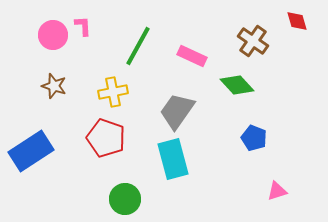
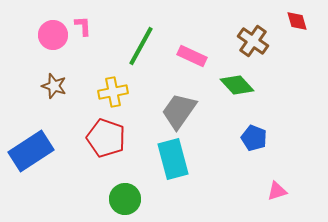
green line: moved 3 px right
gray trapezoid: moved 2 px right
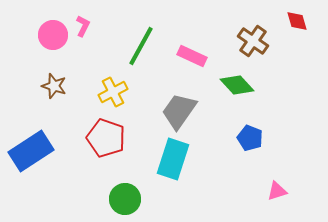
pink L-shape: rotated 30 degrees clockwise
yellow cross: rotated 16 degrees counterclockwise
blue pentagon: moved 4 px left
cyan rectangle: rotated 33 degrees clockwise
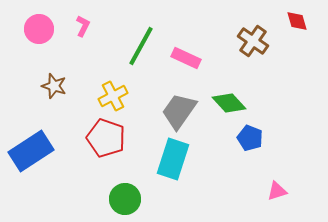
pink circle: moved 14 px left, 6 px up
pink rectangle: moved 6 px left, 2 px down
green diamond: moved 8 px left, 18 px down
yellow cross: moved 4 px down
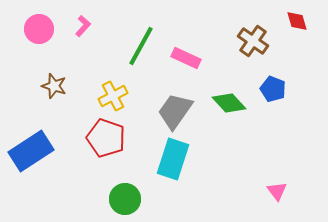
pink L-shape: rotated 15 degrees clockwise
gray trapezoid: moved 4 px left
blue pentagon: moved 23 px right, 49 px up
pink triangle: rotated 50 degrees counterclockwise
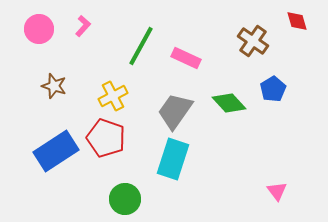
blue pentagon: rotated 20 degrees clockwise
blue rectangle: moved 25 px right
